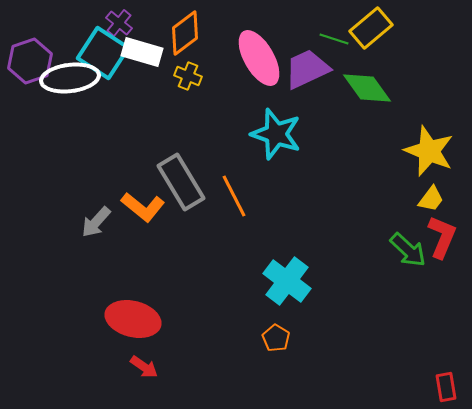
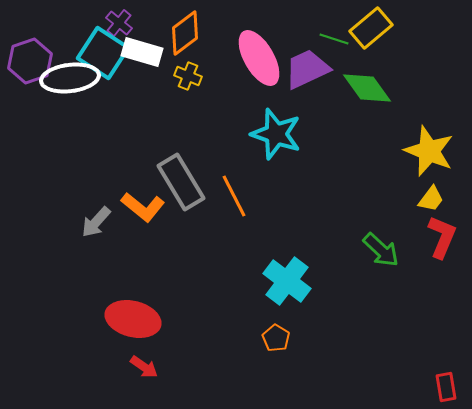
green arrow: moved 27 px left
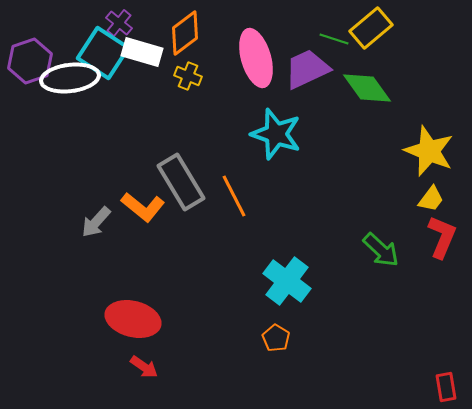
pink ellipse: moved 3 px left; rotated 14 degrees clockwise
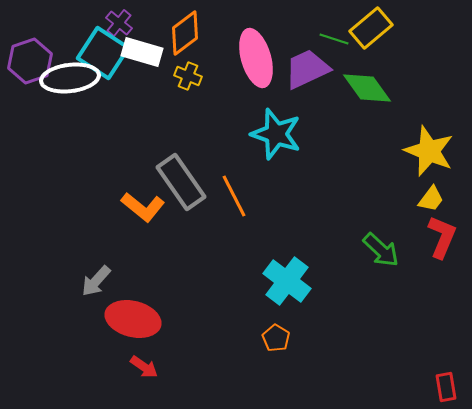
gray rectangle: rotated 4 degrees counterclockwise
gray arrow: moved 59 px down
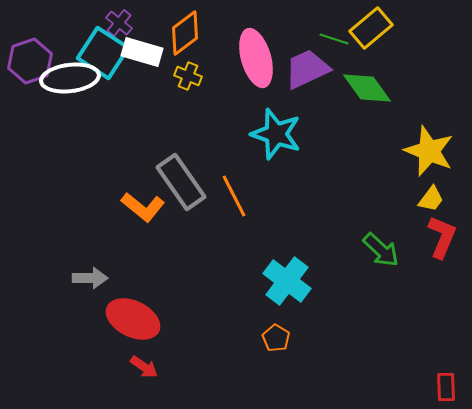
gray arrow: moved 6 px left, 3 px up; rotated 132 degrees counterclockwise
red ellipse: rotated 12 degrees clockwise
red rectangle: rotated 8 degrees clockwise
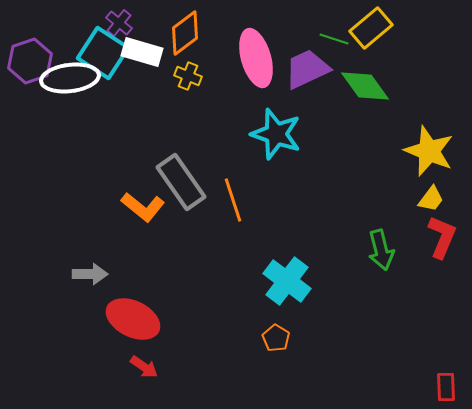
green diamond: moved 2 px left, 2 px up
orange line: moved 1 px left, 4 px down; rotated 9 degrees clockwise
green arrow: rotated 33 degrees clockwise
gray arrow: moved 4 px up
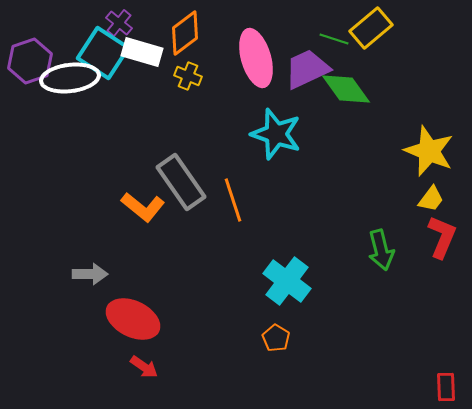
green diamond: moved 19 px left, 3 px down
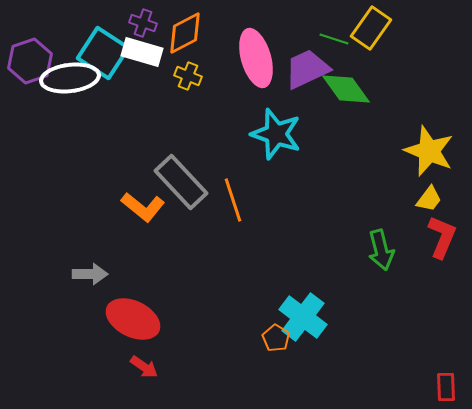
purple cross: moved 24 px right; rotated 20 degrees counterclockwise
yellow rectangle: rotated 15 degrees counterclockwise
orange diamond: rotated 9 degrees clockwise
gray rectangle: rotated 8 degrees counterclockwise
yellow trapezoid: moved 2 px left
cyan cross: moved 16 px right, 36 px down
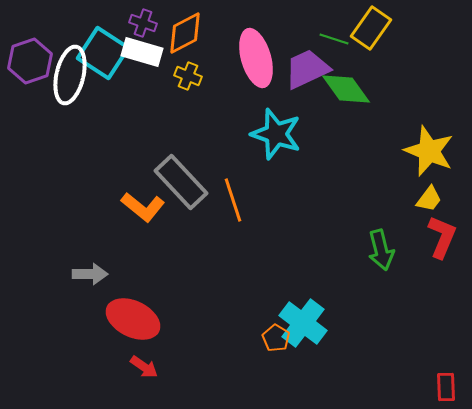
white ellipse: moved 3 px up; rotated 70 degrees counterclockwise
cyan cross: moved 6 px down
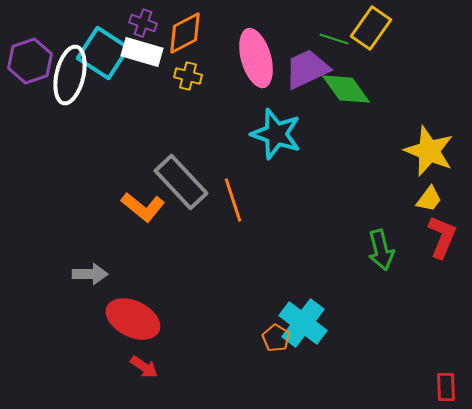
yellow cross: rotated 8 degrees counterclockwise
